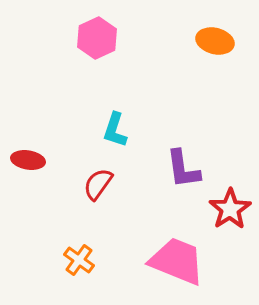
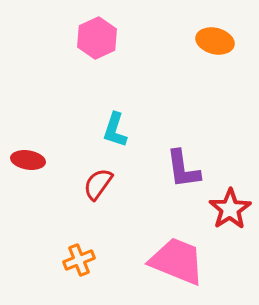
orange cross: rotated 32 degrees clockwise
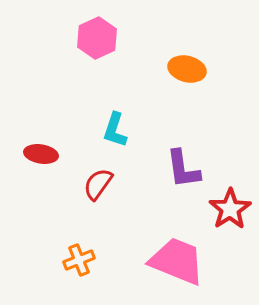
orange ellipse: moved 28 px left, 28 px down
red ellipse: moved 13 px right, 6 px up
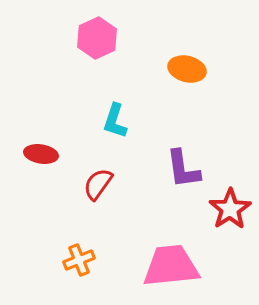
cyan L-shape: moved 9 px up
pink trapezoid: moved 6 px left, 5 px down; rotated 28 degrees counterclockwise
